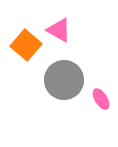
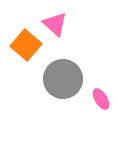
pink triangle: moved 4 px left, 6 px up; rotated 12 degrees clockwise
gray circle: moved 1 px left, 1 px up
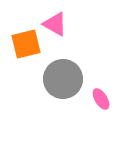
pink triangle: rotated 12 degrees counterclockwise
orange square: moved 1 px up; rotated 36 degrees clockwise
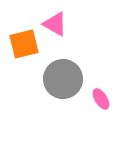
orange square: moved 2 px left
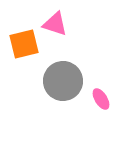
pink triangle: rotated 12 degrees counterclockwise
gray circle: moved 2 px down
